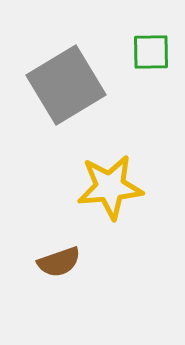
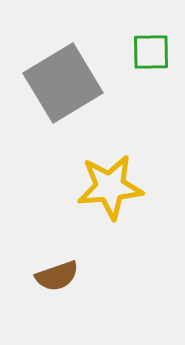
gray square: moved 3 px left, 2 px up
brown semicircle: moved 2 px left, 14 px down
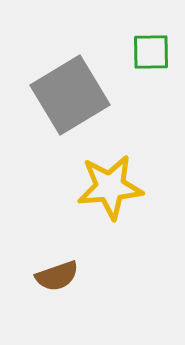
gray square: moved 7 px right, 12 px down
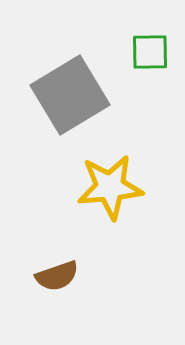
green square: moved 1 px left
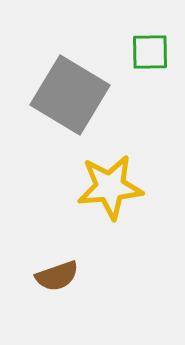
gray square: rotated 28 degrees counterclockwise
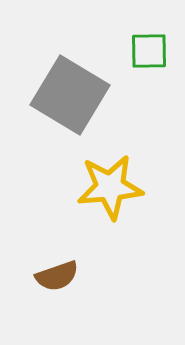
green square: moved 1 px left, 1 px up
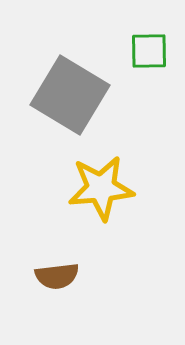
yellow star: moved 9 px left, 1 px down
brown semicircle: rotated 12 degrees clockwise
